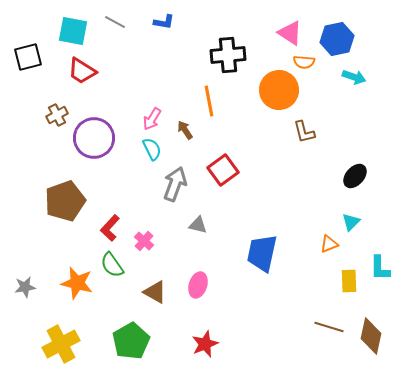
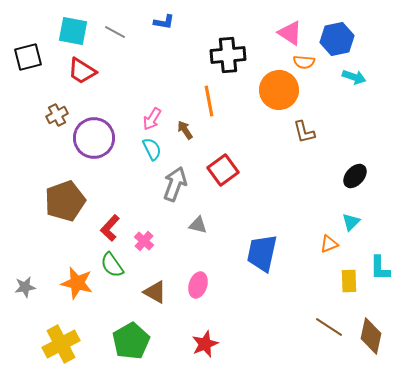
gray line: moved 10 px down
brown line: rotated 16 degrees clockwise
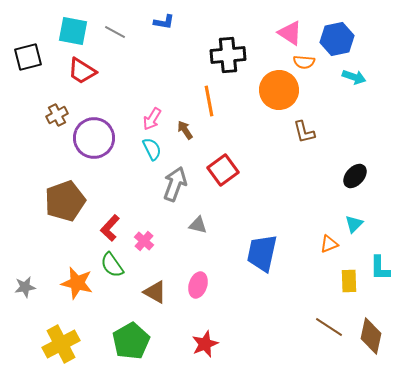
cyan triangle: moved 3 px right, 2 px down
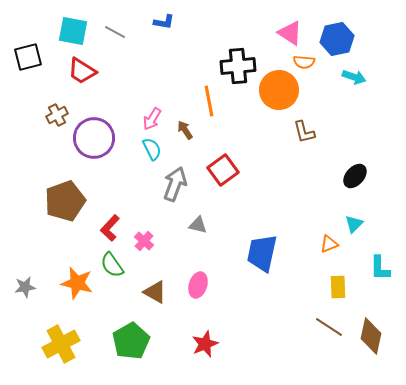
black cross: moved 10 px right, 11 px down
yellow rectangle: moved 11 px left, 6 px down
